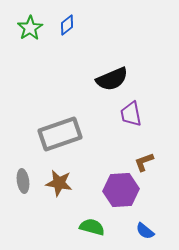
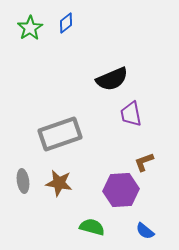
blue diamond: moved 1 px left, 2 px up
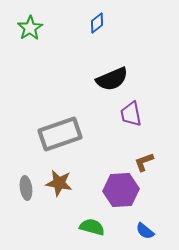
blue diamond: moved 31 px right
gray ellipse: moved 3 px right, 7 px down
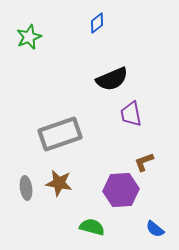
green star: moved 1 px left, 9 px down; rotated 10 degrees clockwise
blue semicircle: moved 10 px right, 2 px up
